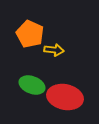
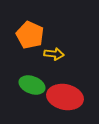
orange pentagon: moved 1 px down
yellow arrow: moved 4 px down
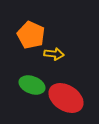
orange pentagon: moved 1 px right
red ellipse: moved 1 px right, 1 px down; rotated 20 degrees clockwise
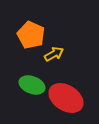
yellow arrow: rotated 36 degrees counterclockwise
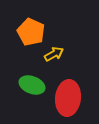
orange pentagon: moved 3 px up
red ellipse: moved 2 px right; rotated 64 degrees clockwise
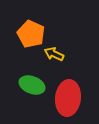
orange pentagon: moved 2 px down
yellow arrow: rotated 126 degrees counterclockwise
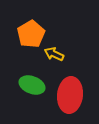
orange pentagon: rotated 16 degrees clockwise
red ellipse: moved 2 px right, 3 px up
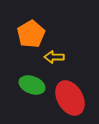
yellow arrow: moved 3 px down; rotated 24 degrees counterclockwise
red ellipse: moved 3 px down; rotated 36 degrees counterclockwise
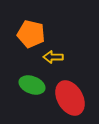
orange pentagon: rotated 28 degrees counterclockwise
yellow arrow: moved 1 px left
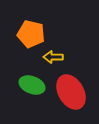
red ellipse: moved 1 px right, 6 px up
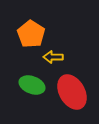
orange pentagon: rotated 20 degrees clockwise
red ellipse: moved 1 px right
